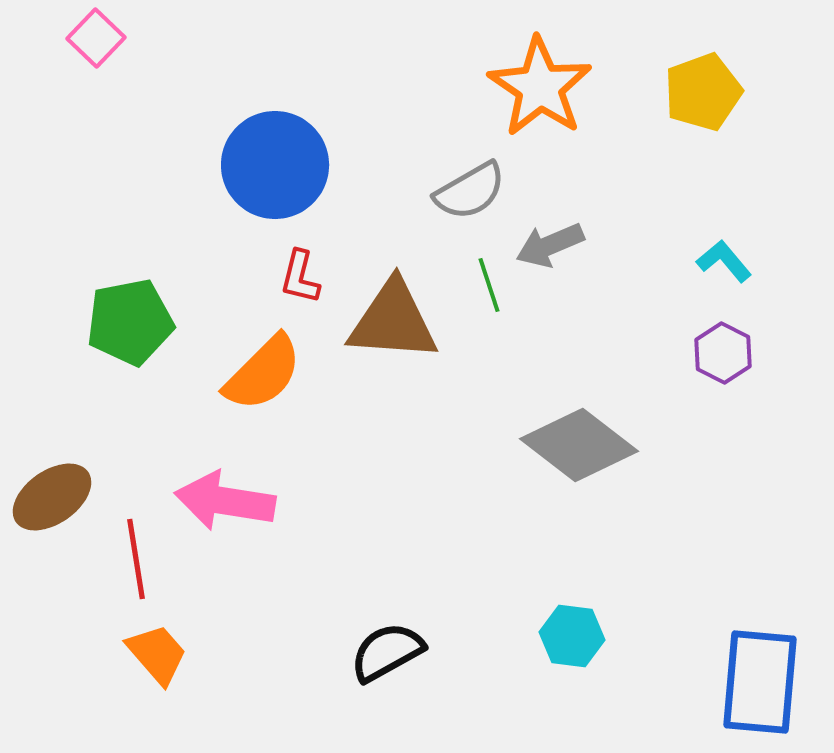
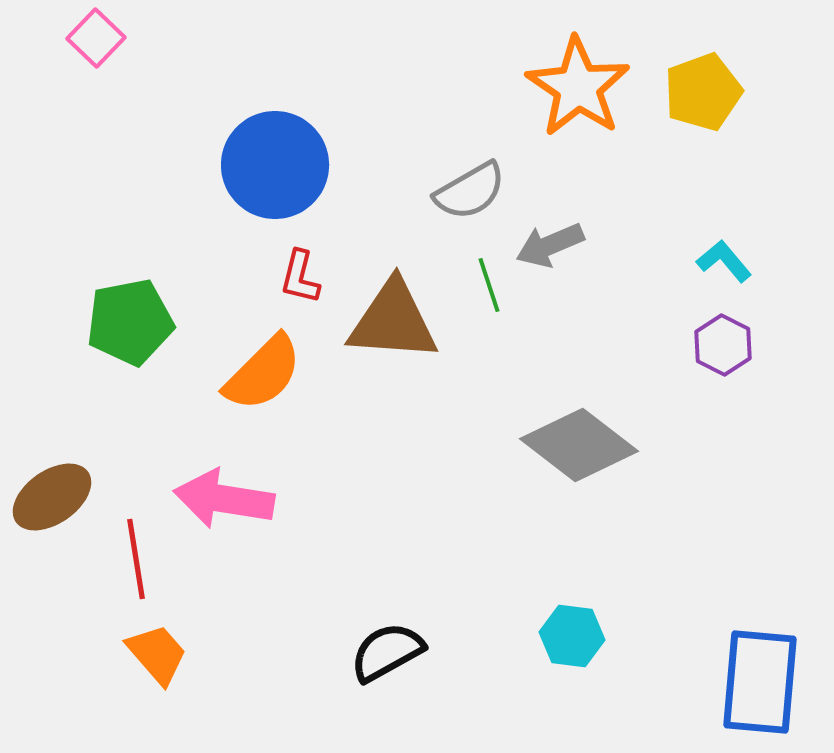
orange star: moved 38 px right
purple hexagon: moved 8 px up
pink arrow: moved 1 px left, 2 px up
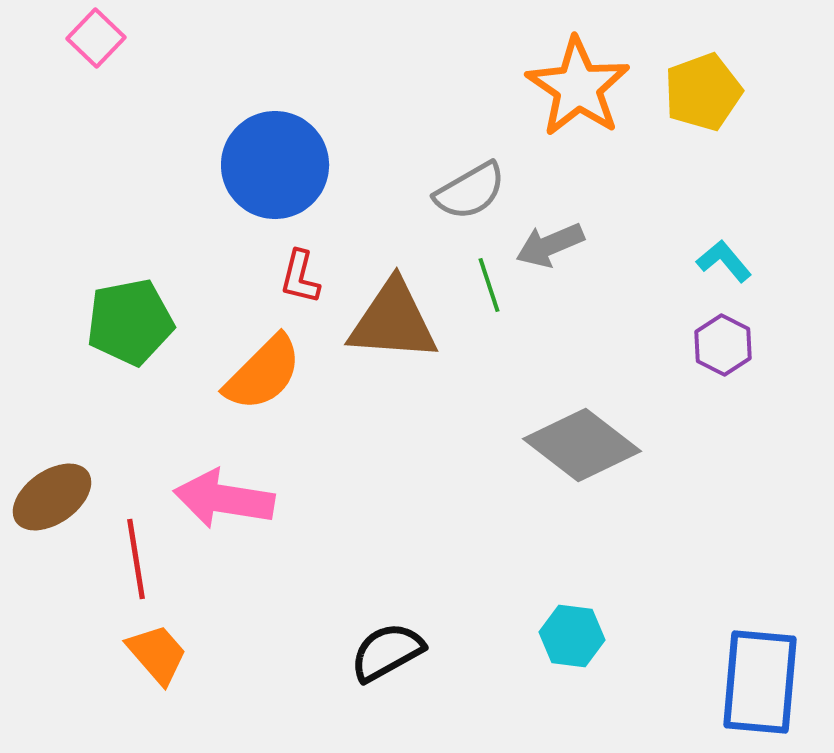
gray diamond: moved 3 px right
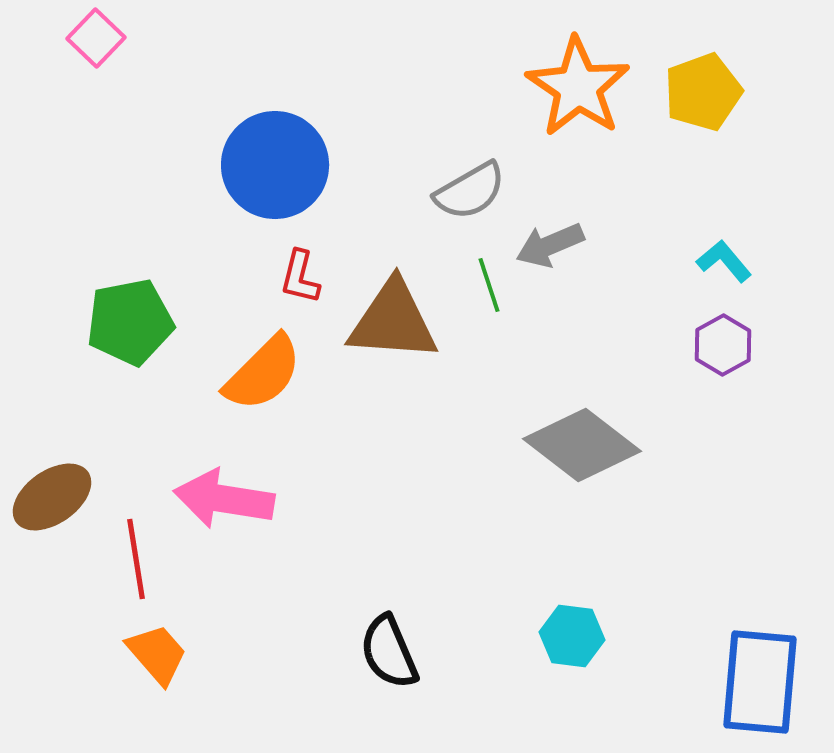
purple hexagon: rotated 4 degrees clockwise
black semicircle: moved 2 px right; rotated 84 degrees counterclockwise
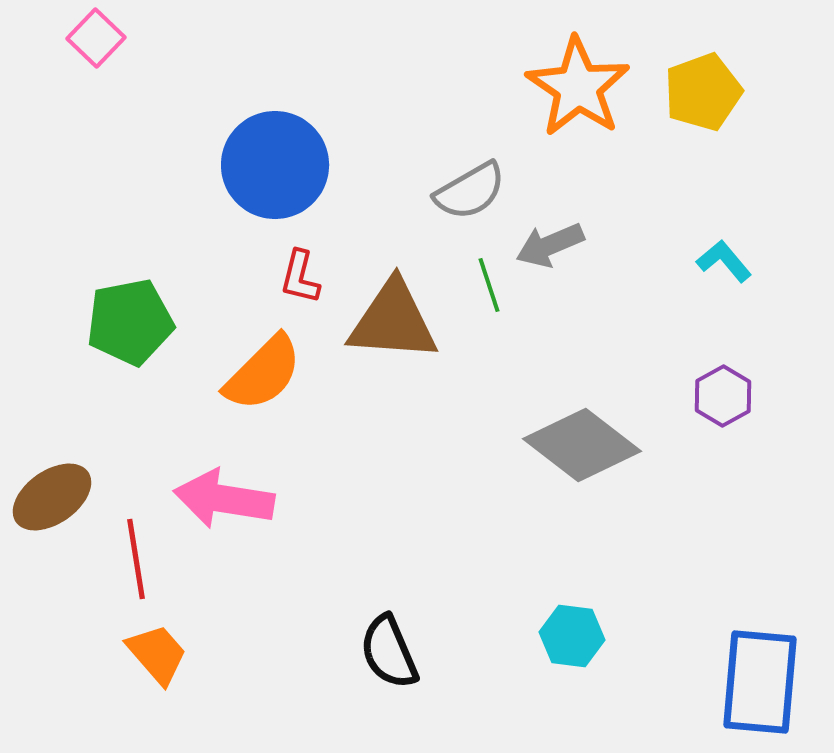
purple hexagon: moved 51 px down
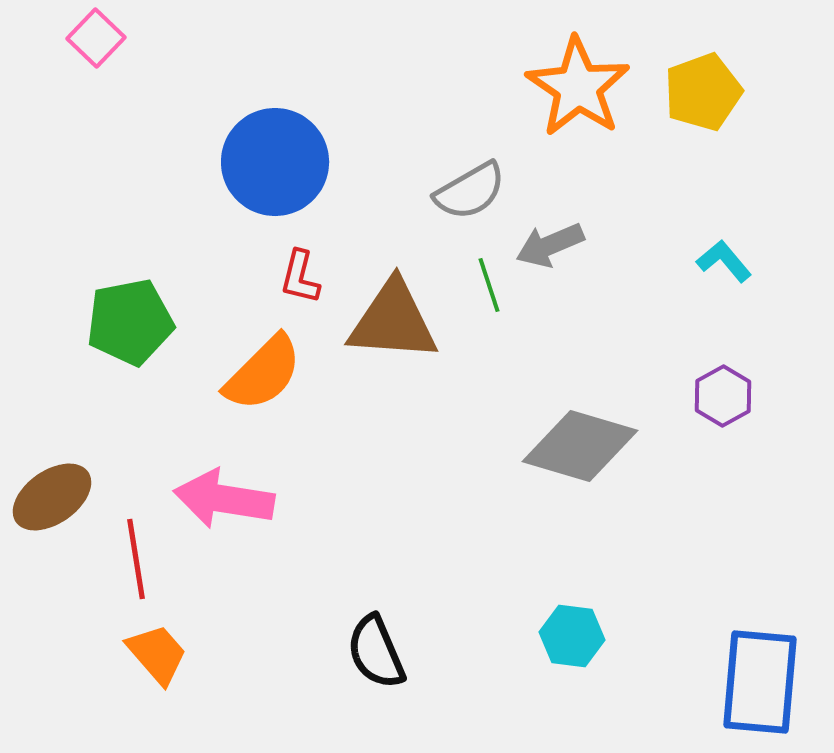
blue circle: moved 3 px up
gray diamond: moved 2 px left, 1 px down; rotated 21 degrees counterclockwise
black semicircle: moved 13 px left
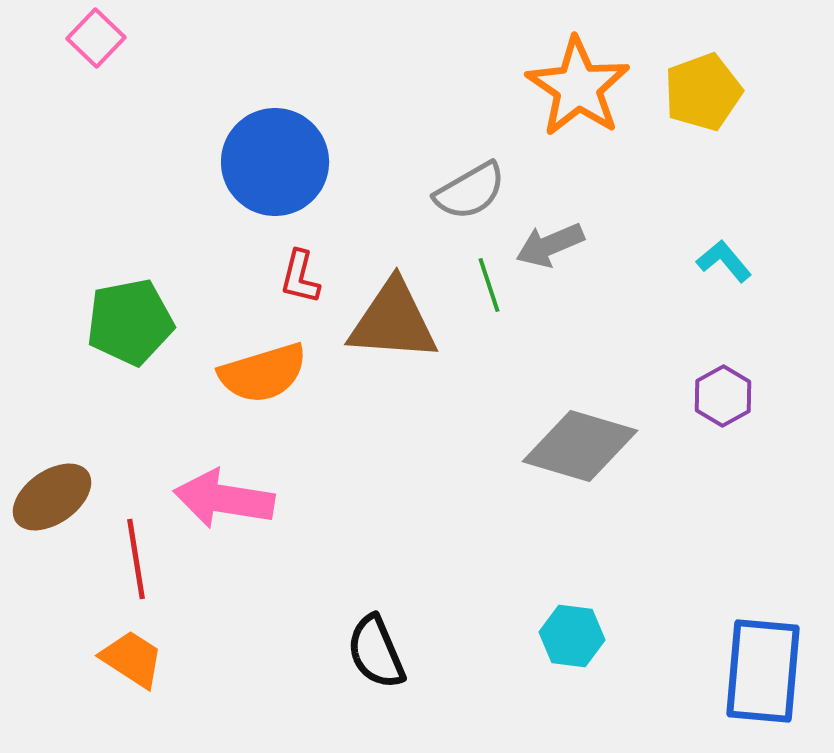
orange semicircle: rotated 28 degrees clockwise
orange trapezoid: moved 25 px left, 5 px down; rotated 16 degrees counterclockwise
blue rectangle: moved 3 px right, 11 px up
